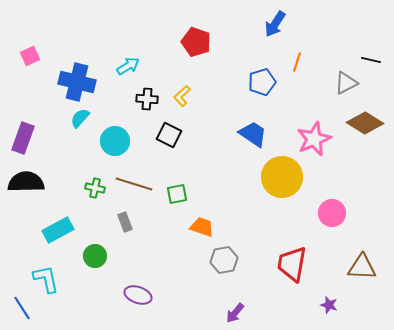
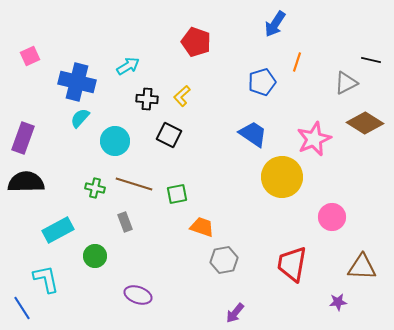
pink circle: moved 4 px down
purple star: moved 9 px right, 3 px up; rotated 24 degrees counterclockwise
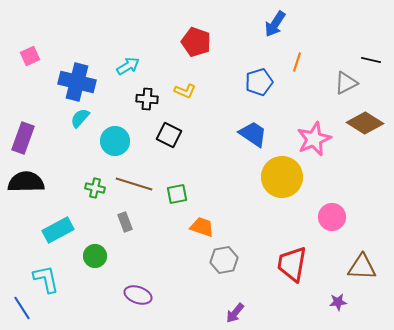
blue pentagon: moved 3 px left
yellow L-shape: moved 3 px right, 5 px up; rotated 115 degrees counterclockwise
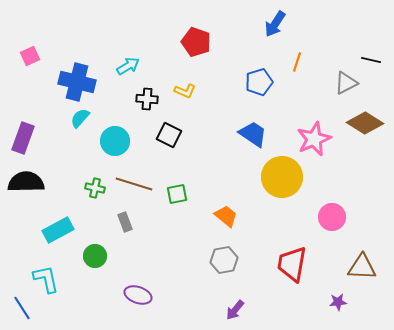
orange trapezoid: moved 24 px right, 11 px up; rotated 20 degrees clockwise
purple arrow: moved 3 px up
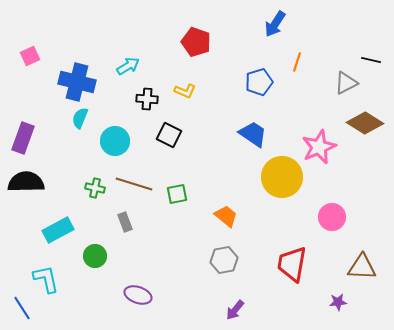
cyan semicircle: rotated 20 degrees counterclockwise
pink star: moved 5 px right, 8 px down
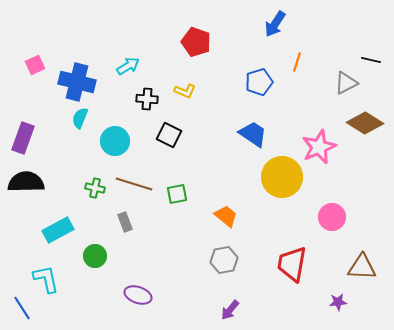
pink square: moved 5 px right, 9 px down
purple arrow: moved 5 px left
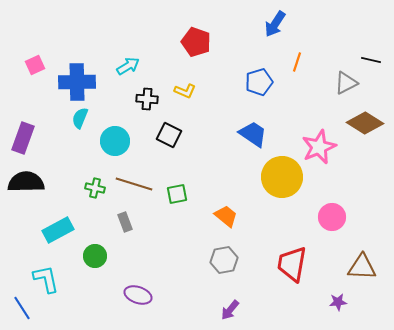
blue cross: rotated 15 degrees counterclockwise
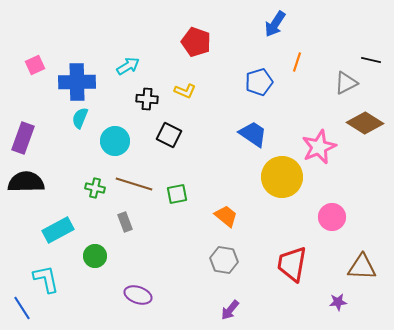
gray hexagon: rotated 20 degrees clockwise
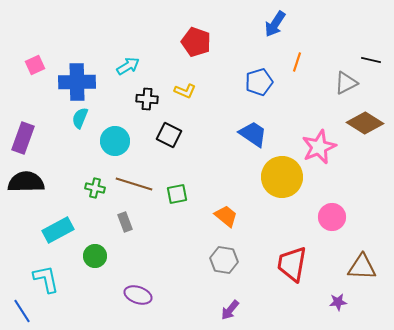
blue line: moved 3 px down
